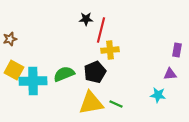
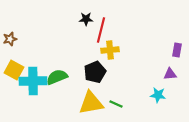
green semicircle: moved 7 px left, 3 px down
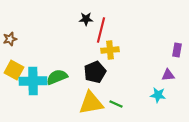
purple triangle: moved 2 px left, 1 px down
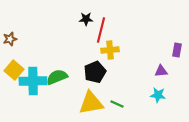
yellow square: rotated 12 degrees clockwise
purple triangle: moved 7 px left, 4 px up
green line: moved 1 px right
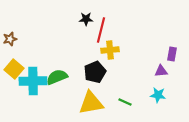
purple rectangle: moved 5 px left, 4 px down
yellow square: moved 1 px up
green line: moved 8 px right, 2 px up
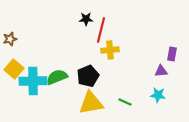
black pentagon: moved 7 px left, 4 px down
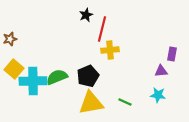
black star: moved 4 px up; rotated 24 degrees counterclockwise
red line: moved 1 px right, 1 px up
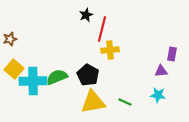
black pentagon: moved 1 px up; rotated 20 degrees counterclockwise
yellow triangle: moved 2 px right, 1 px up
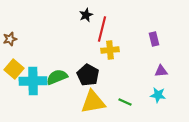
purple rectangle: moved 18 px left, 15 px up; rotated 24 degrees counterclockwise
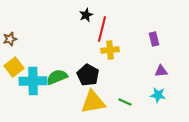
yellow square: moved 2 px up; rotated 12 degrees clockwise
